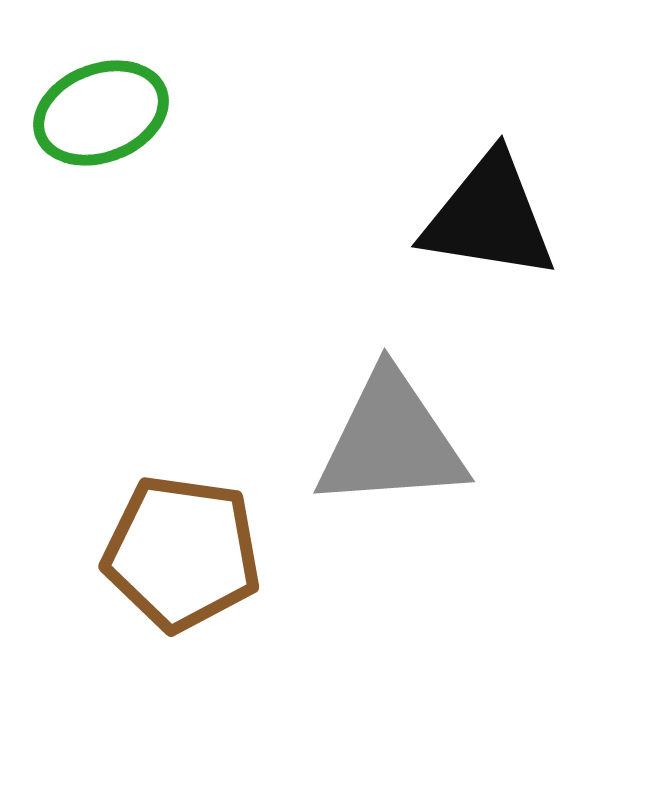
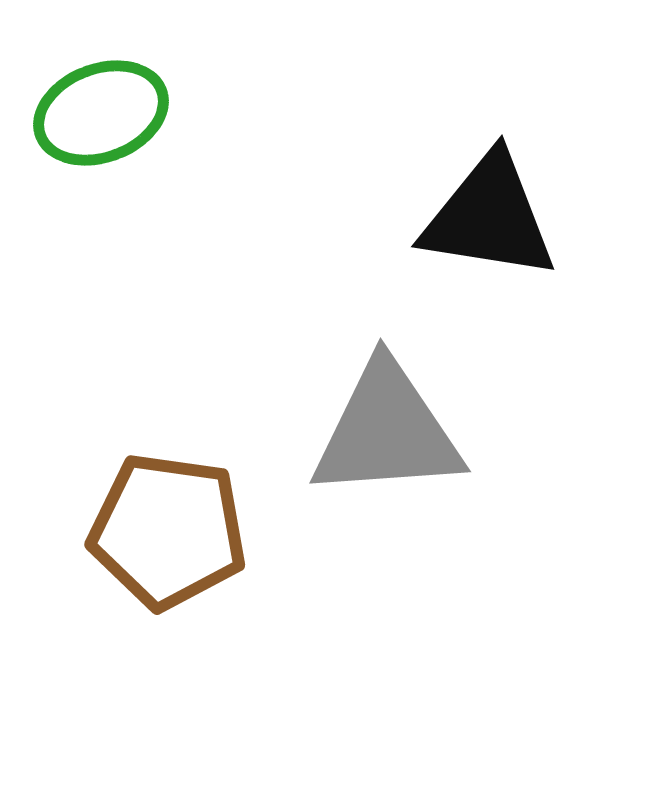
gray triangle: moved 4 px left, 10 px up
brown pentagon: moved 14 px left, 22 px up
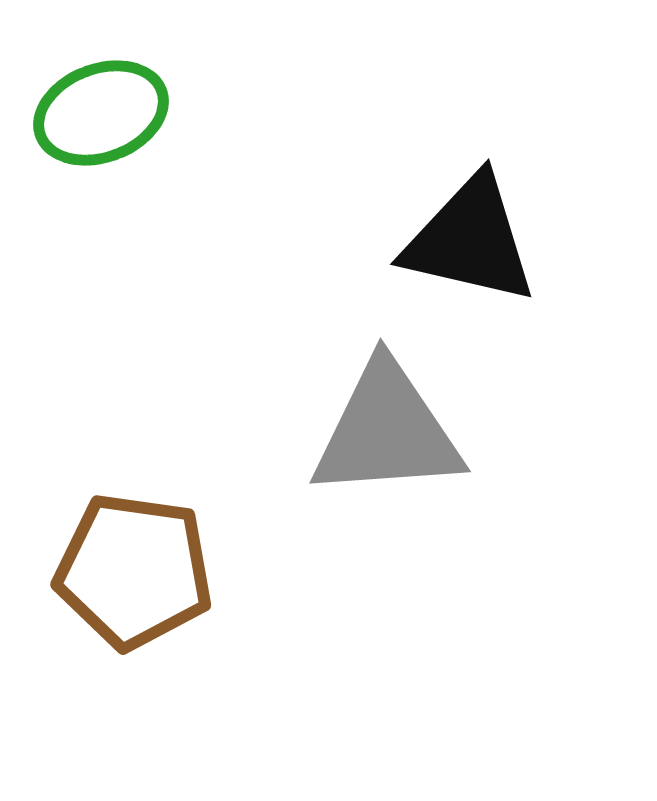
black triangle: moved 19 px left, 23 px down; rotated 4 degrees clockwise
brown pentagon: moved 34 px left, 40 px down
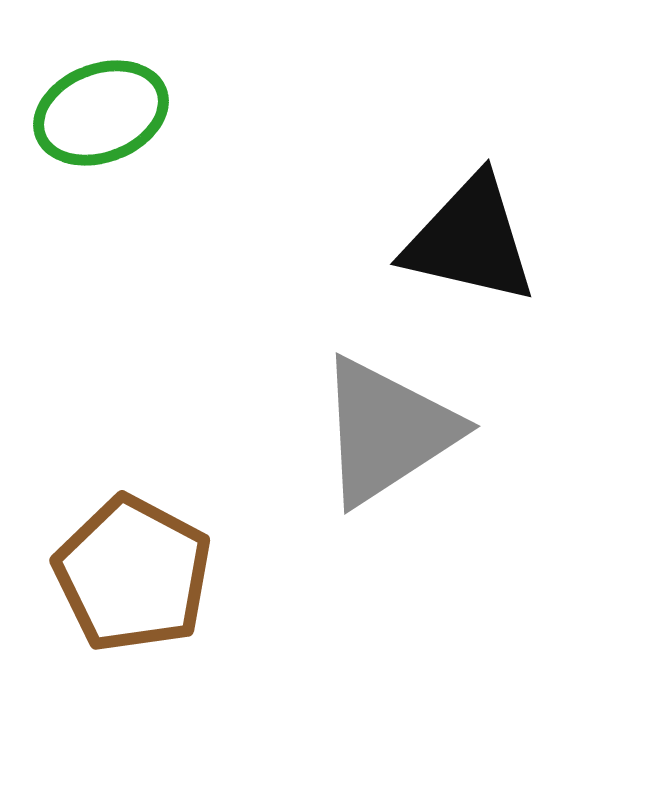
gray triangle: rotated 29 degrees counterclockwise
brown pentagon: moved 1 px left, 3 px down; rotated 20 degrees clockwise
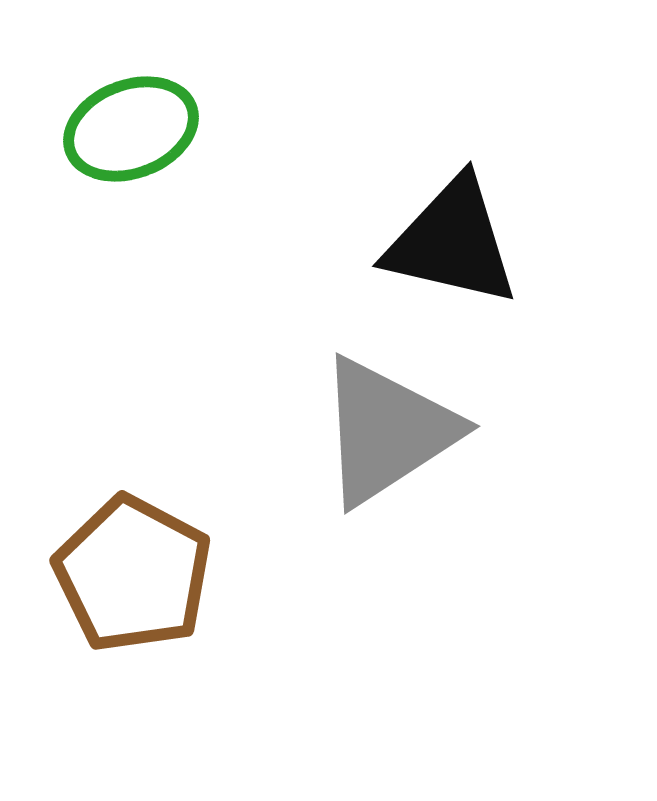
green ellipse: moved 30 px right, 16 px down
black triangle: moved 18 px left, 2 px down
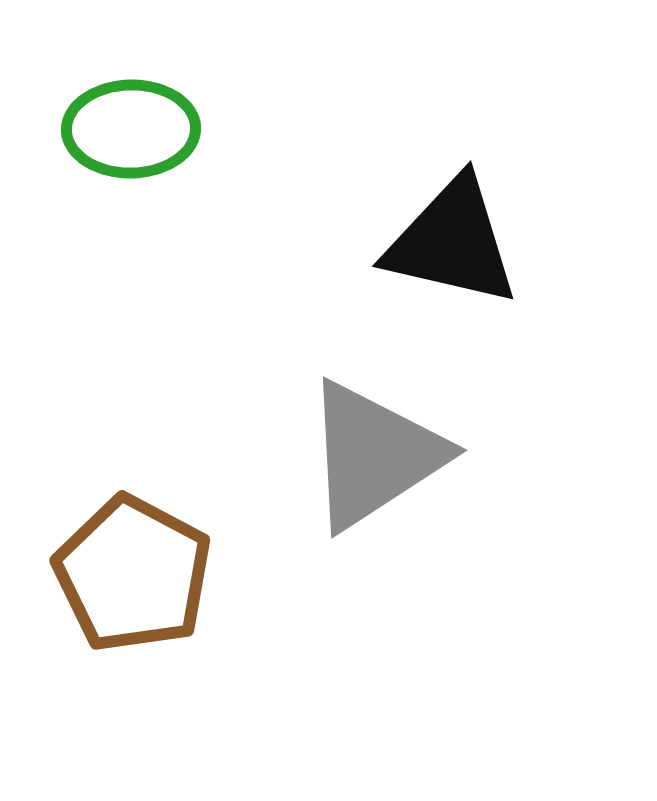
green ellipse: rotated 20 degrees clockwise
gray triangle: moved 13 px left, 24 px down
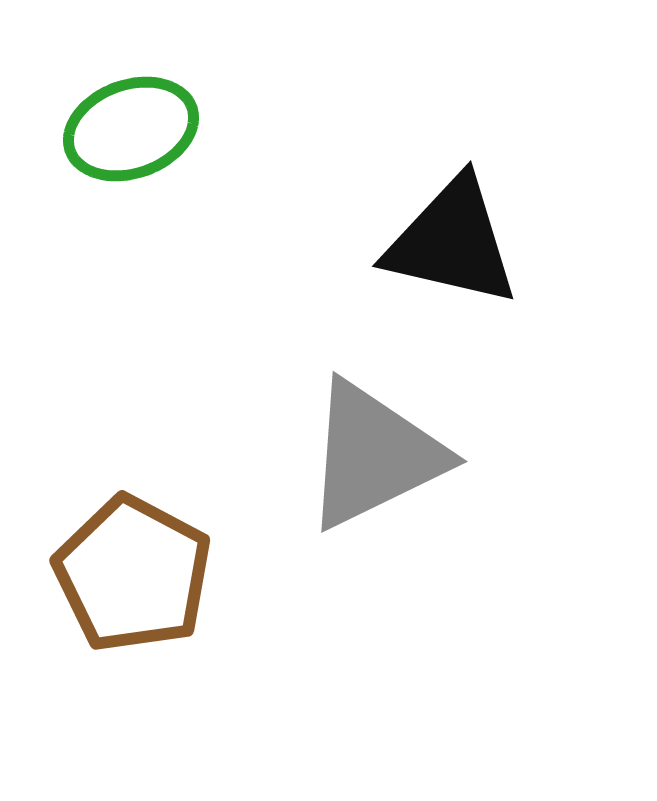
green ellipse: rotated 19 degrees counterclockwise
gray triangle: rotated 7 degrees clockwise
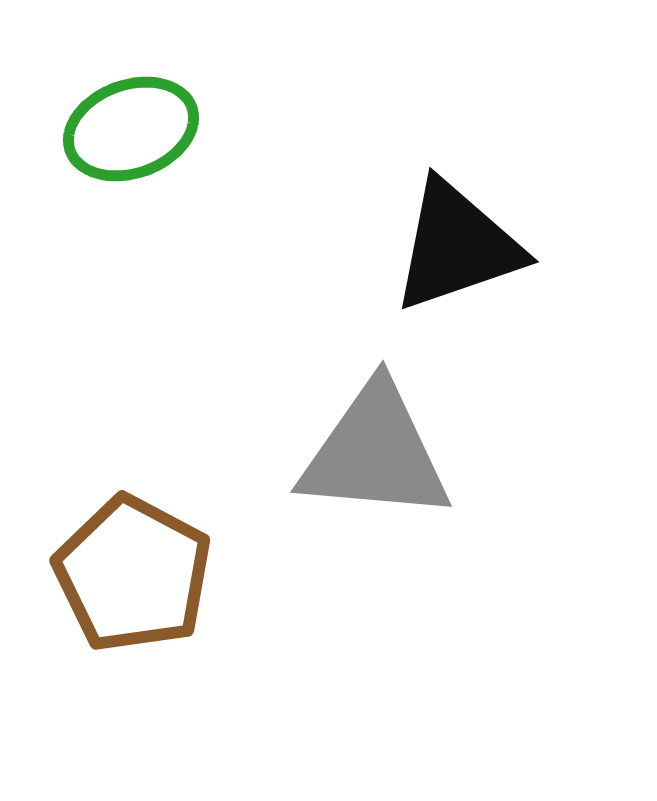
black triangle: moved 5 px right, 4 px down; rotated 32 degrees counterclockwise
gray triangle: moved 1 px right, 2 px up; rotated 31 degrees clockwise
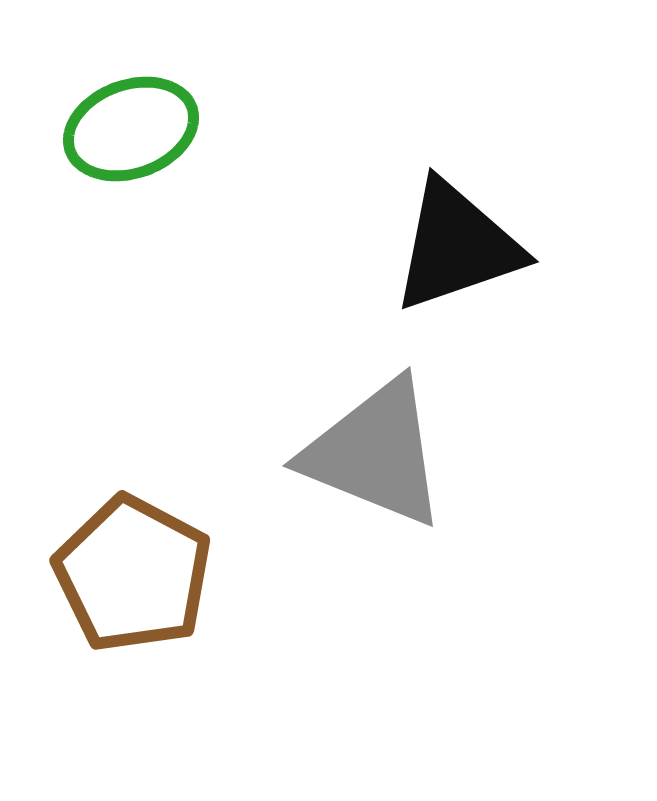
gray triangle: rotated 17 degrees clockwise
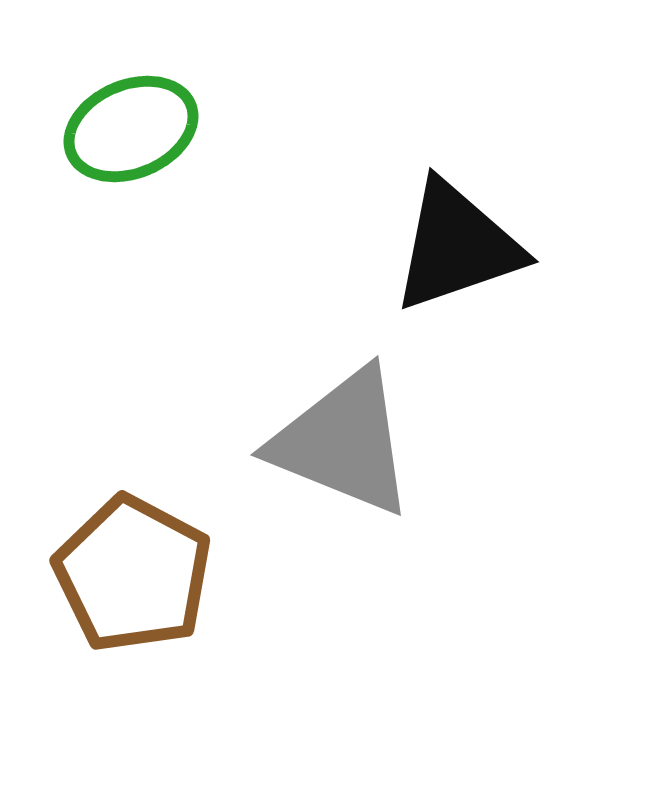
green ellipse: rotated 3 degrees counterclockwise
gray triangle: moved 32 px left, 11 px up
